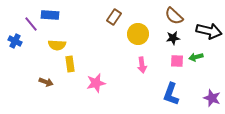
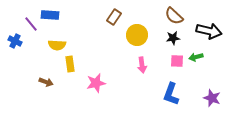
yellow circle: moved 1 px left, 1 px down
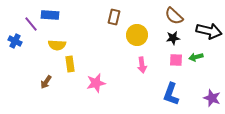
brown rectangle: rotated 21 degrees counterclockwise
pink square: moved 1 px left, 1 px up
brown arrow: rotated 104 degrees clockwise
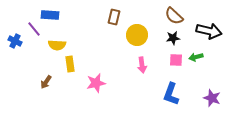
purple line: moved 3 px right, 5 px down
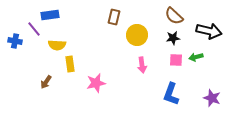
blue rectangle: rotated 12 degrees counterclockwise
blue cross: rotated 16 degrees counterclockwise
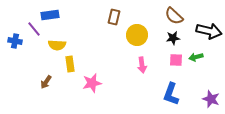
pink star: moved 4 px left
purple star: moved 1 px left, 1 px down
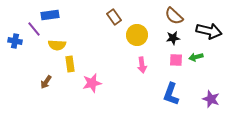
brown rectangle: rotated 49 degrees counterclockwise
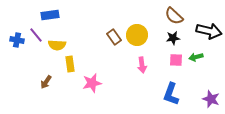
brown rectangle: moved 20 px down
purple line: moved 2 px right, 6 px down
blue cross: moved 2 px right, 1 px up
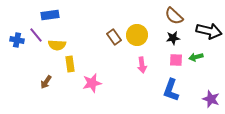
blue L-shape: moved 4 px up
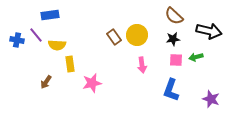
black star: moved 1 px down
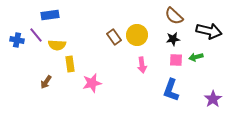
purple star: moved 2 px right; rotated 18 degrees clockwise
